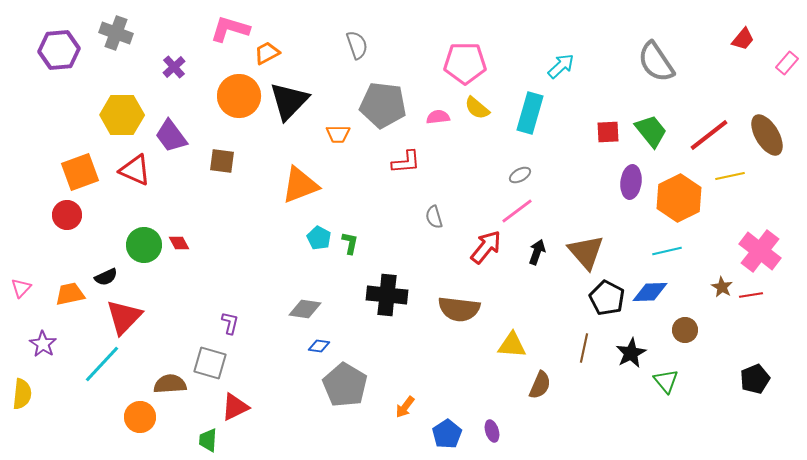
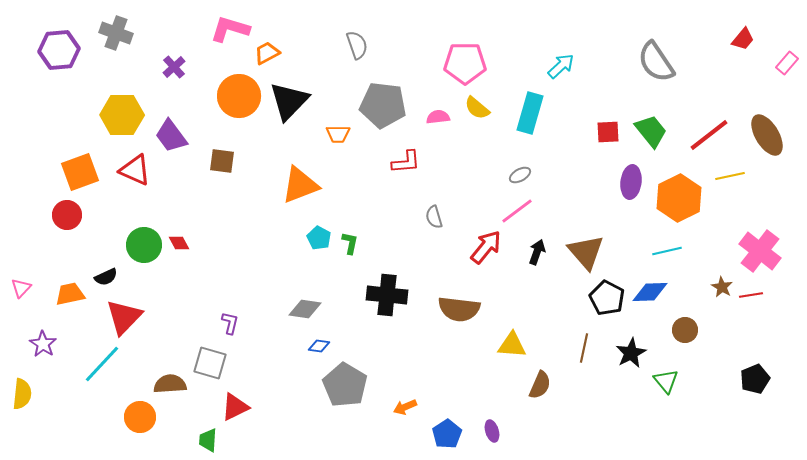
orange arrow at (405, 407): rotated 30 degrees clockwise
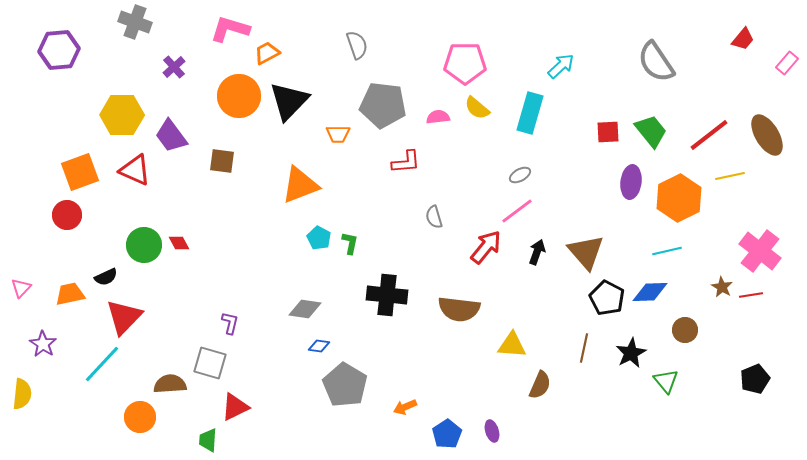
gray cross at (116, 33): moved 19 px right, 11 px up
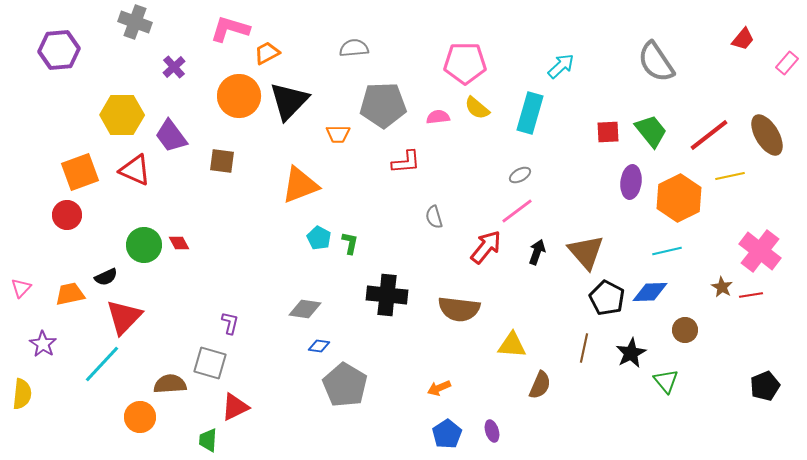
gray semicircle at (357, 45): moved 3 px left, 3 px down; rotated 76 degrees counterclockwise
gray pentagon at (383, 105): rotated 9 degrees counterclockwise
black pentagon at (755, 379): moved 10 px right, 7 px down
orange arrow at (405, 407): moved 34 px right, 19 px up
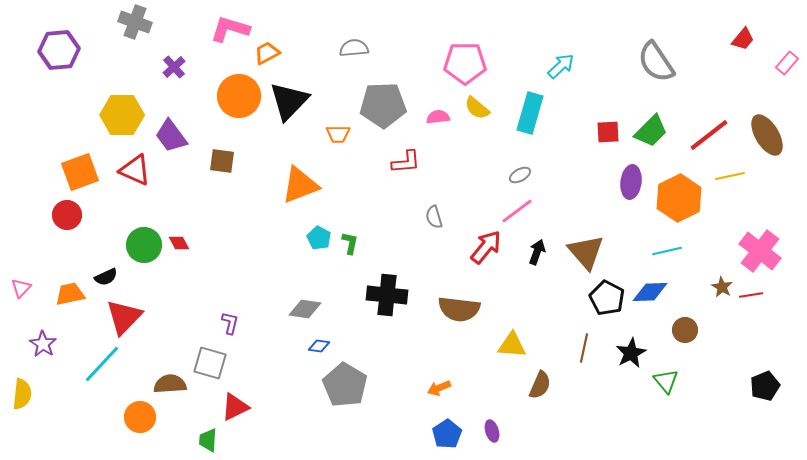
green trapezoid at (651, 131): rotated 84 degrees clockwise
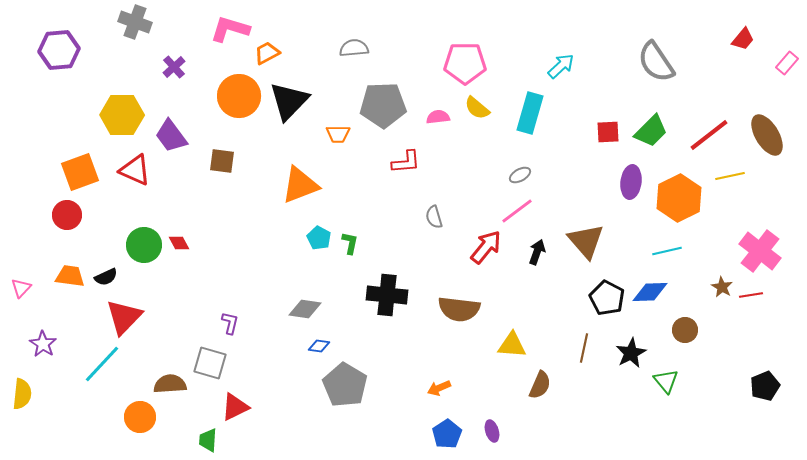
brown triangle at (586, 252): moved 11 px up
orange trapezoid at (70, 294): moved 18 px up; rotated 20 degrees clockwise
